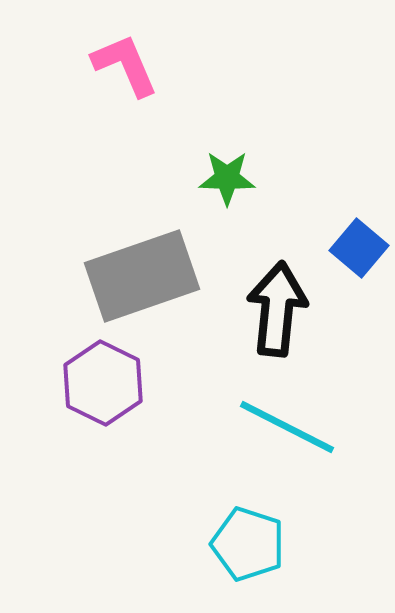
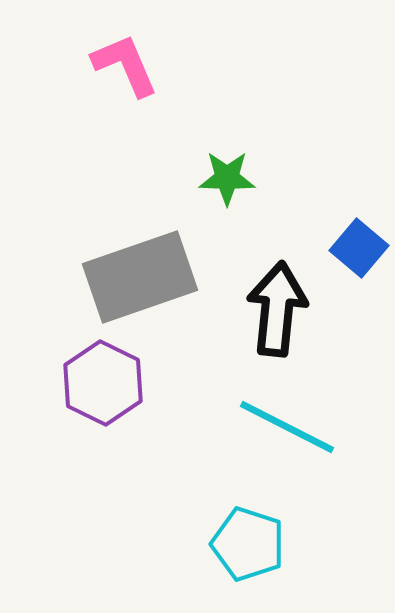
gray rectangle: moved 2 px left, 1 px down
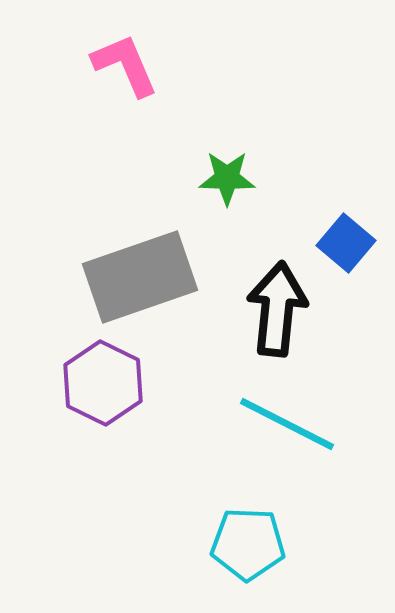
blue square: moved 13 px left, 5 px up
cyan line: moved 3 px up
cyan pentagon: rotated 16 degrees counterclockwise
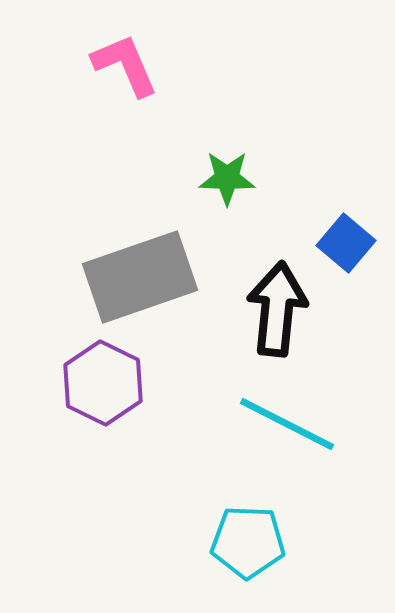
cyan pentagon: moved 2 px up
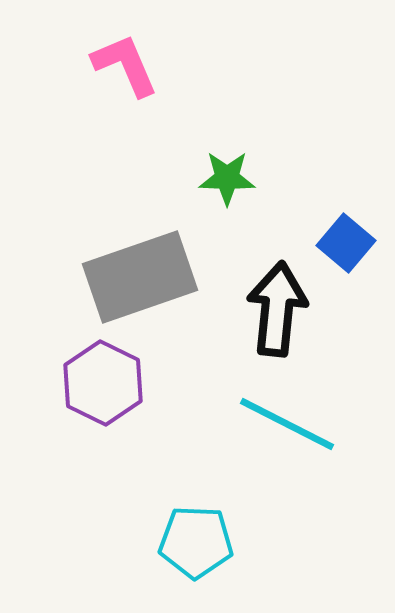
cyan pentagon: moved 52 px left
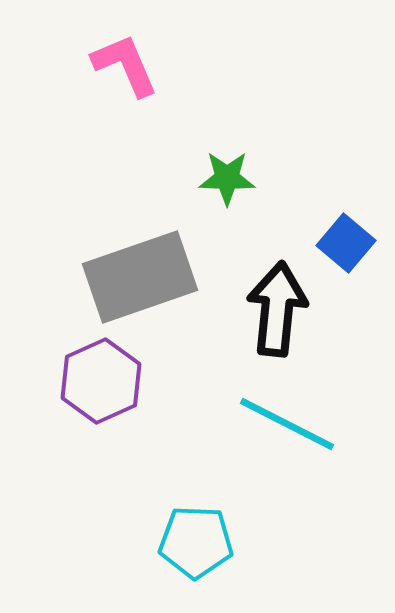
purple hexagon: moved 2 px left, 2 px up; rotated 10 degrees clockwise
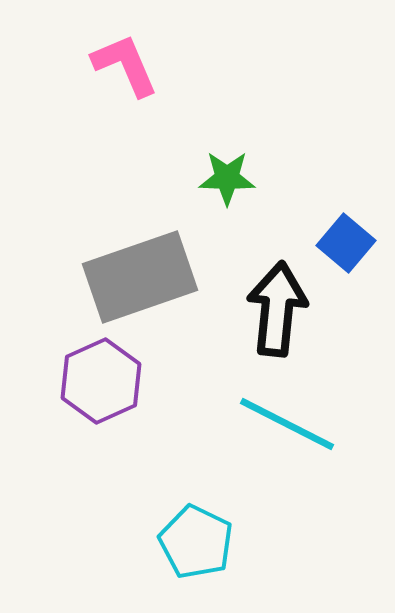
cyan pentagon: rotated 24 degrees clockwise
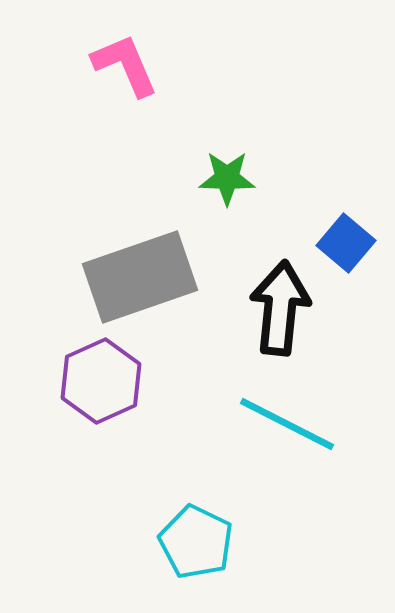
black arrow: moved 3 px right, 1 px up
